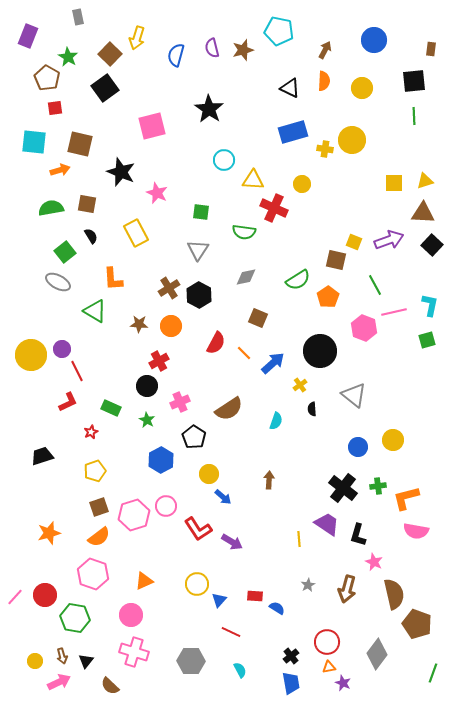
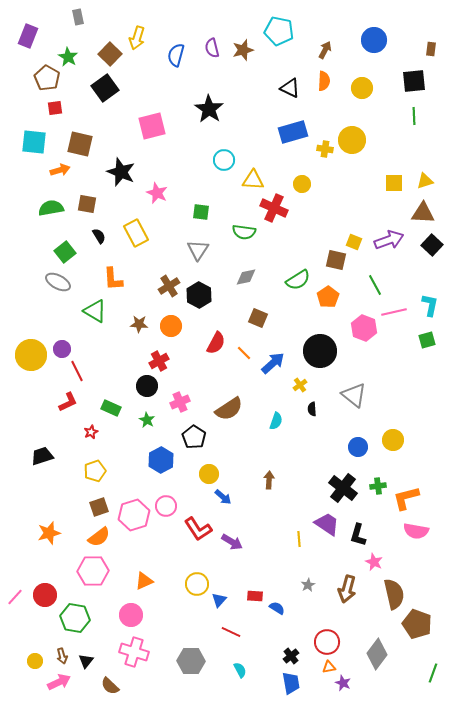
black semicircle at (91, 236): moved 8 px right
brown cross at (169, 288): moved 2 px up
pink hexagon at (93, 574): moved 3 px up; rotated 20 degrees counterclockwise
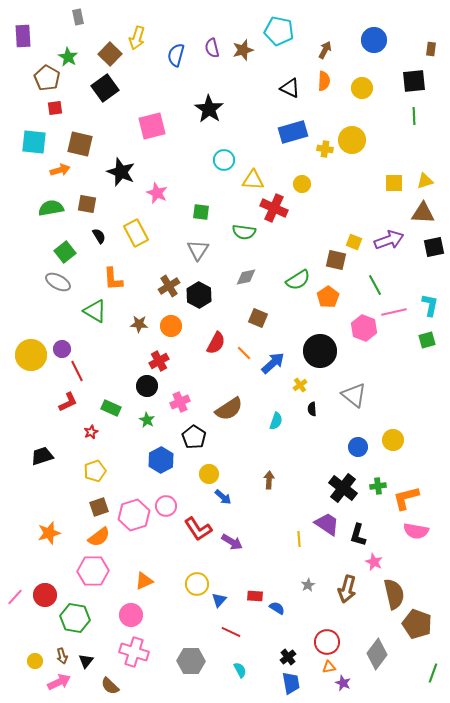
purple rectangle at (28, 36): moved 5 px left; rotated 25 degrees counterclockwise
black square at (432, 245): moved 2 px right, 2 px down; rotated 35 degrees clockwise
black cross at (291, 656): moved 3 px left, 1 px down
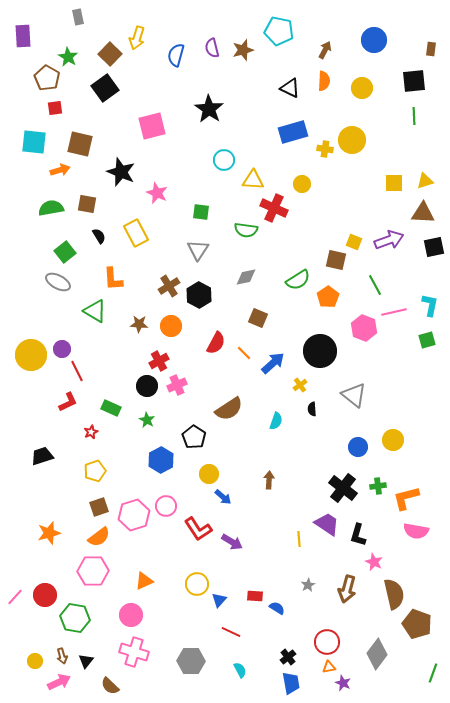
green semicircle at (244, 232): moved 2 px right, 2 px up
pink cross at (180, 402): moved 3 px left, 17 px up
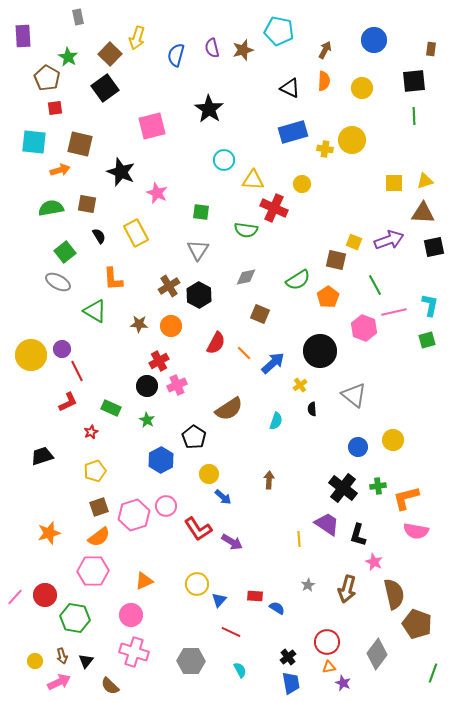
brown square at (258, 318): moved 2 px right, 4 px up
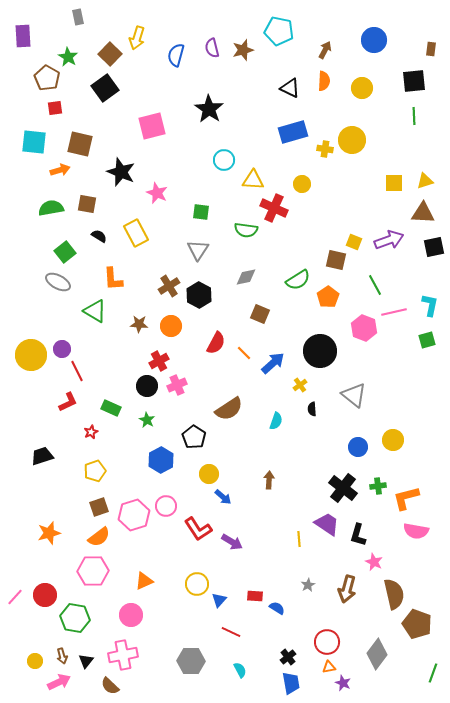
black semicircle at (99, 236): rotated 28 degrees counterclockwise
pink cross at (134, 652): moved 11 px left, 3 px down; rotated 28 degrees counterclockwise
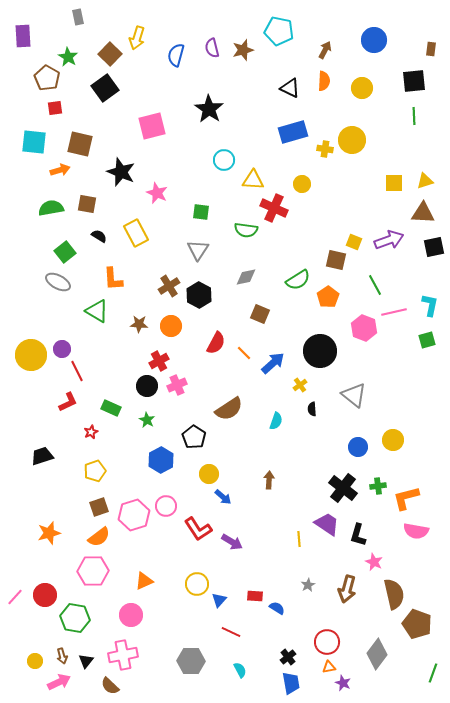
green triangle at (95, 311): moved 2 px right
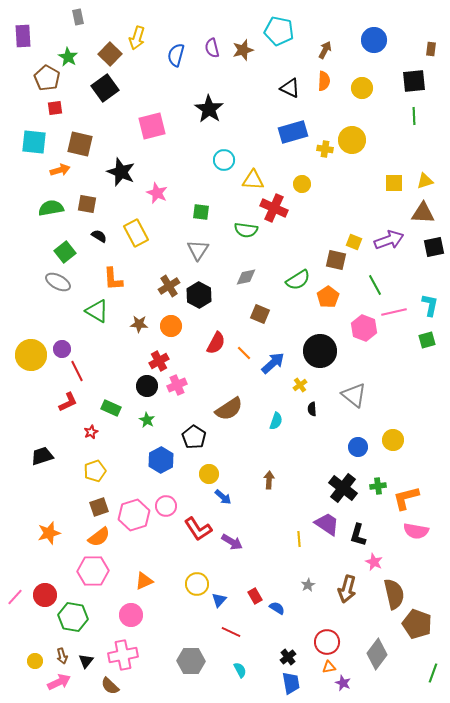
red rectangle at (255, 596): rotated 56 degrees clockwise
green hexagon at (75, 618): moved 2 px left, 1 px up
